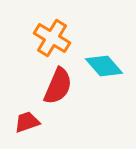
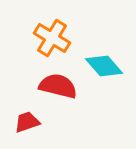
red semicircle: rotated 99 degrees counterclockwise
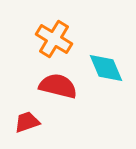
orange cross: moved 2 px right, 1 px down
cyan diamond: moved 2 px right, 2 px down; rotated 18 degrees clockwise
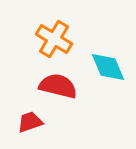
cyan diamond: moved 2 px right, 1 px up
red trapezoid: moved 3 px right
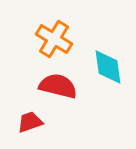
cyan diamond: rotated 15 degrees clockwise
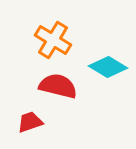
orange cross: moved 1 px left, 1 px down
cyan diamond: rotated 51 degrees counterclockwise
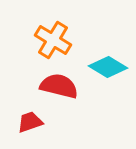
red semicircle: moved 1 px right
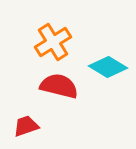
orange cross: moved 2 px down; rotated 27 degrees clockwise
red trapezoid: moved 4 px left, 4 px down
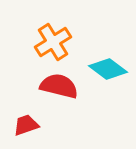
cyan diamond: moved 2 px down; rotated 6 degrees clockwise
red trapezoid: moved 1 px up
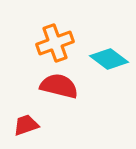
orange cross: moved 2 px right, 1 px down; rotated 12 degrees clockwise
cyan diamond: moved 1 px right, 10 px up
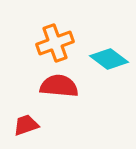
red semicircle: rotated 9 degrees counterclockwise
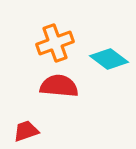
red trapezoid: moved 6 px down
